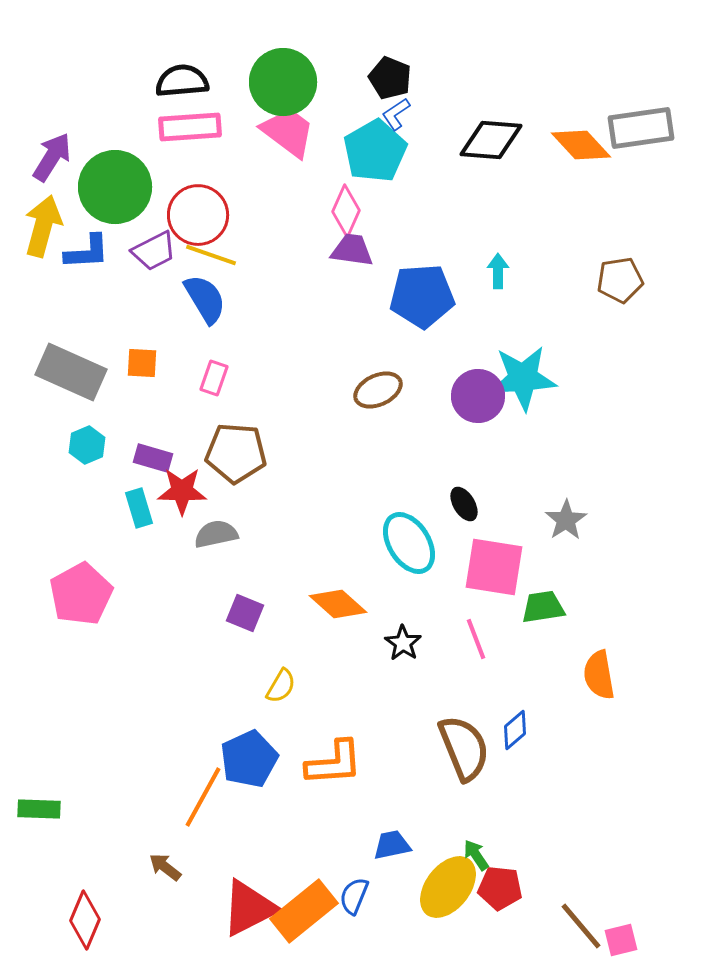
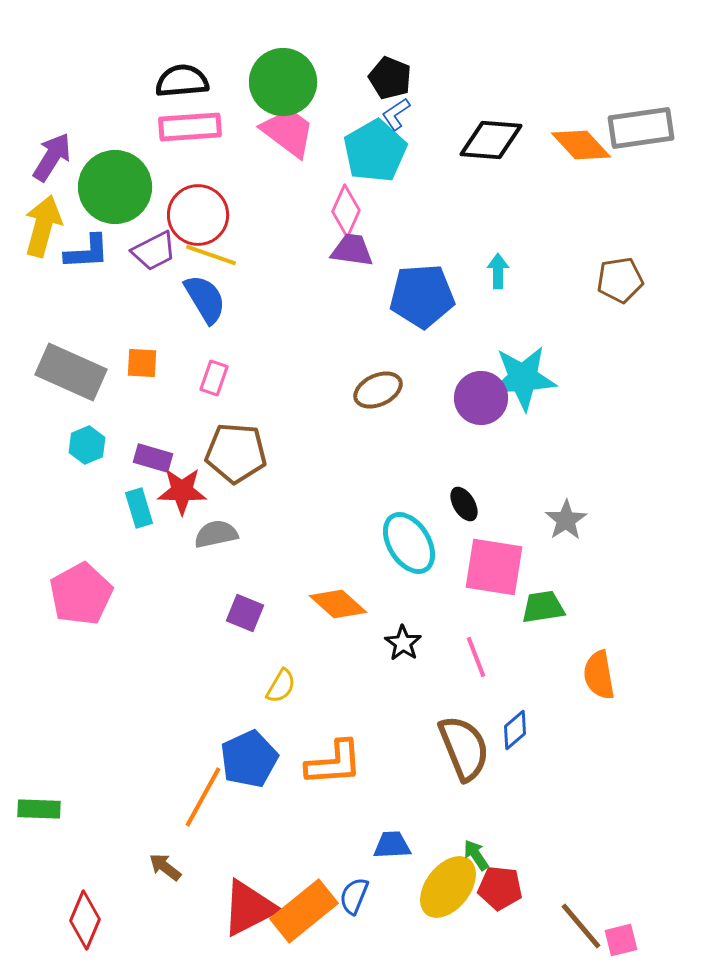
purple circle at (478, 396): moved 3 px right, 2 px down
pink line at (476, 639): moved 18 px down
blue trapezoid at (392, 845): rotated 9 degrees clockwise
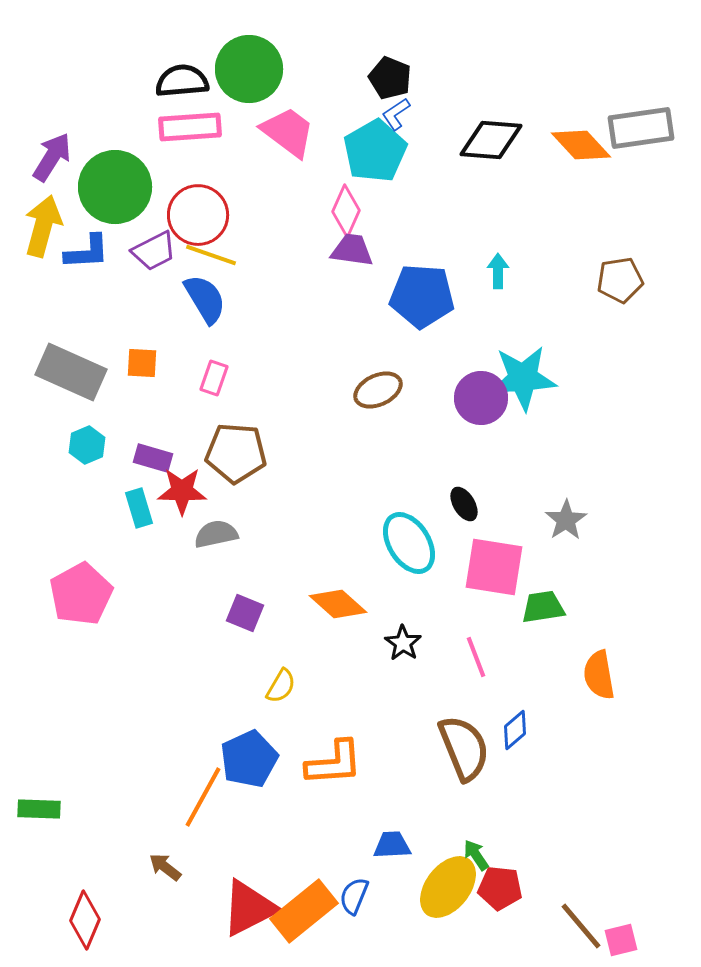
green circle at (283, 82): moved 34 px left, 13 px up
blue pentagon at (422, 296): rotated 8 degrees clockwise
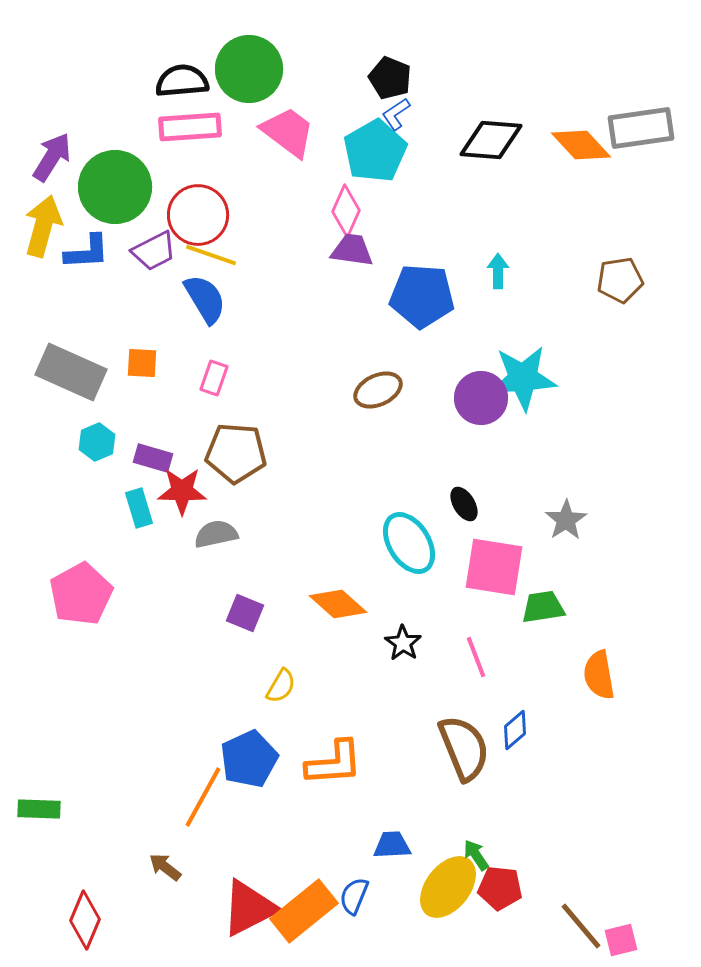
cyan hexagon at (87, 445): moved 10 px right, 3 px up
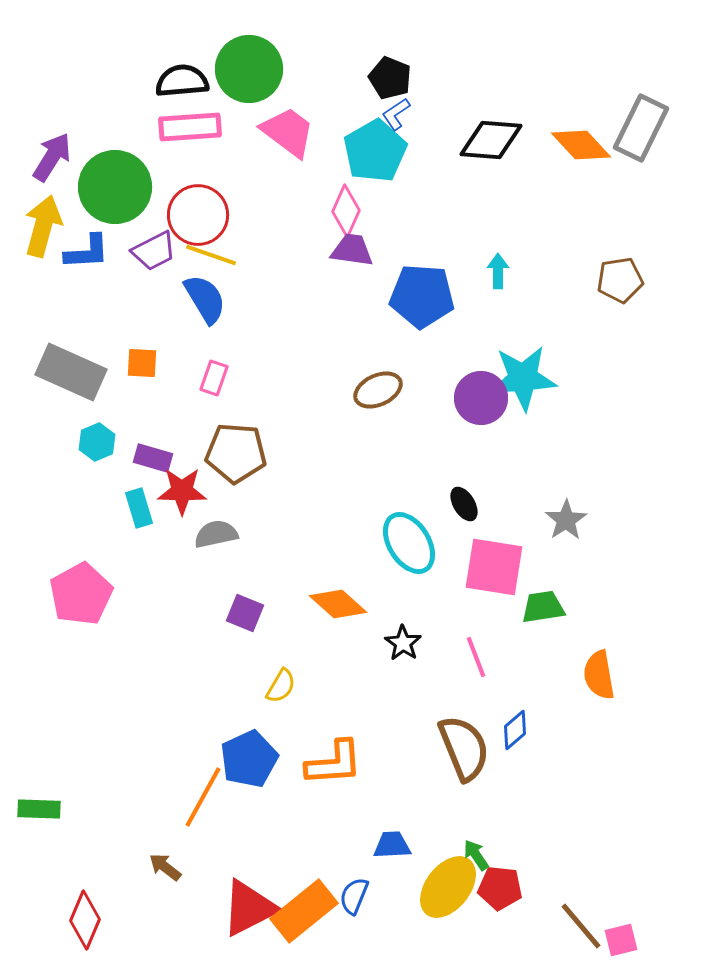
gray rectangle at (641, 128): rotated 56 degrees counterclockwise
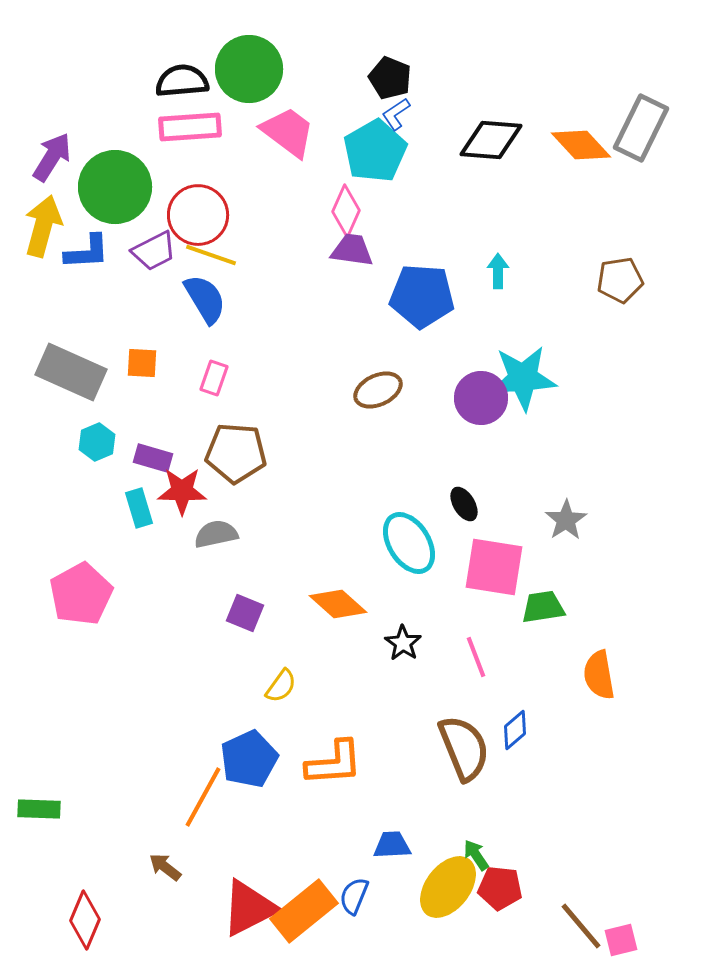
yellow semicircle at (281, 686): rotated 6 degrees clockwise
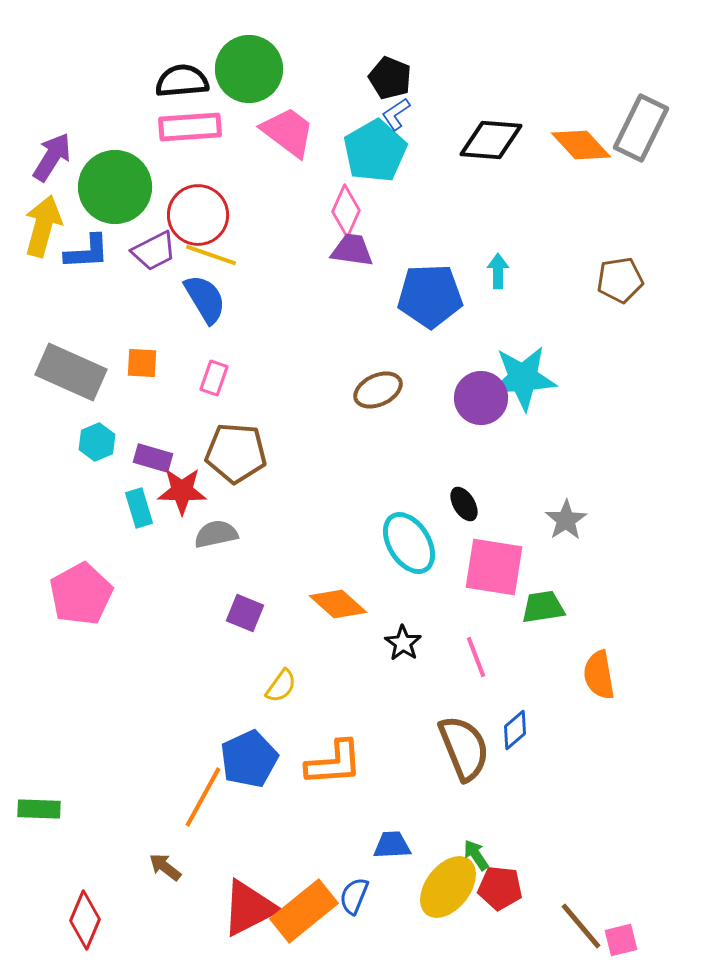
blue pentagon at (422, 296): moved 8 px right; rotated 6 degrees counterclockwise
